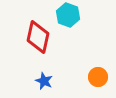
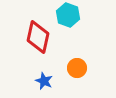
orange circle: moved 21 px left, 9 px up
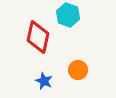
orange circle: moved 1 px right, 2 px down
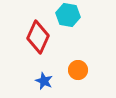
cyan hexagon: rotated 10 degrees counterclockwise
red diamond: rotated 12 degrees clockwise
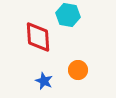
red diamond: rotated 28 degrees counterclockwise
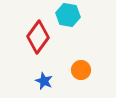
red diamond: rotated 40 degrees clockwise
orange circle: moved 3 px right
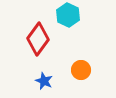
cyan hexagon: rotated 15 degrees clockwise
red diamond: moved 2 px down
